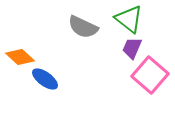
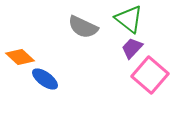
purple trapezoid: rotated 20 degrees clockwise
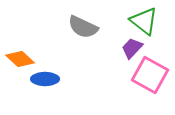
green triangle: moved 15 px right, 2 px down
orange diamond: moved 2 px down
pink square: rotated 12 degrees counterclockwise
blue ellipse: rotated 36 degrees counterclockwise
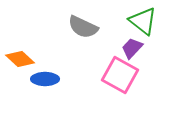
green triangle: moved 1 px left
pink square: moved 30 px left
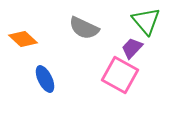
green triangle: moved 3 px right; rotated 12 degrees clockwise
gray semicircle: moved 1 px right, 1 px down
orange diamond: moved 3 px right, 20 px up
blue ellipse: rotated 64 degrees clockwise
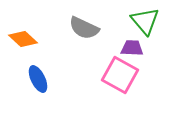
green triangle: moved 1 px left
purple trapezoid: rotated 50 degrees clockwise
blue ellipse: moved 7 px left
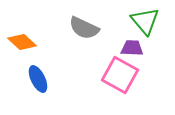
orange diamond: moved 1 px left, 3 px down
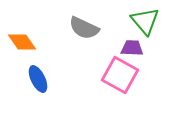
orange diamond: rotated 12 degrees clockwise
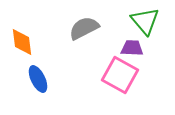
gray semicircle: rotated 128 degrees clockwise
orange diamond: rotated 28 degrees clockwise
